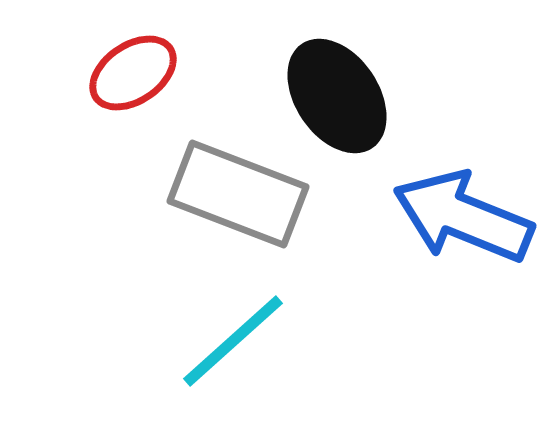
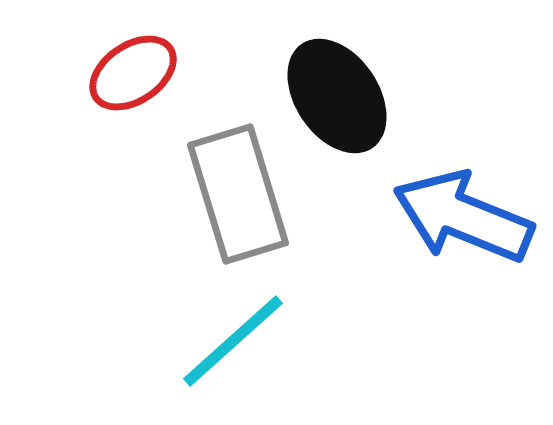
gray rectangle: rotated 52 degrees clockwise
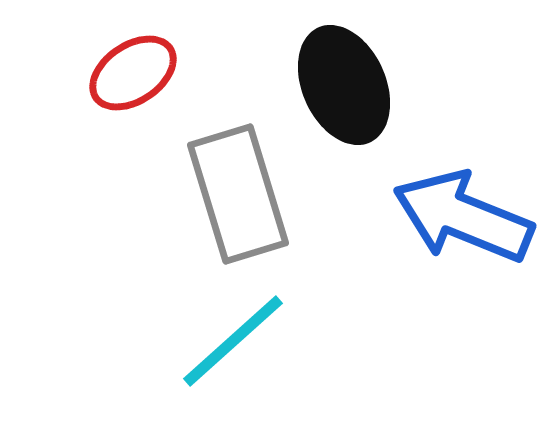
black ellipse: moved 7 px right, 11 px up; rotated 10 degrees clockwise
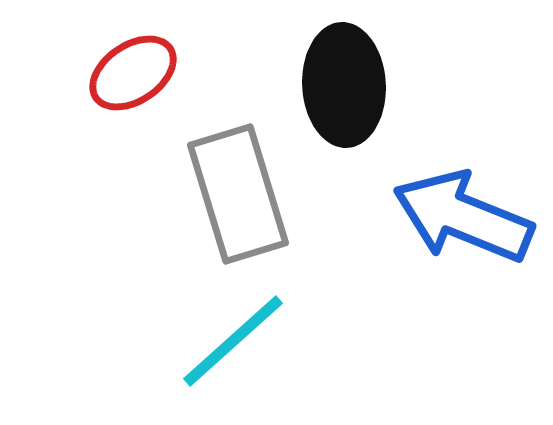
black ellipse: rotated 21 degrees clockwise
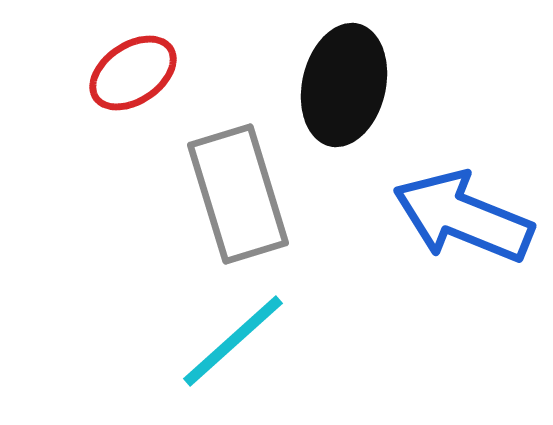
black ellipse: rotated 16 degrees clockwise
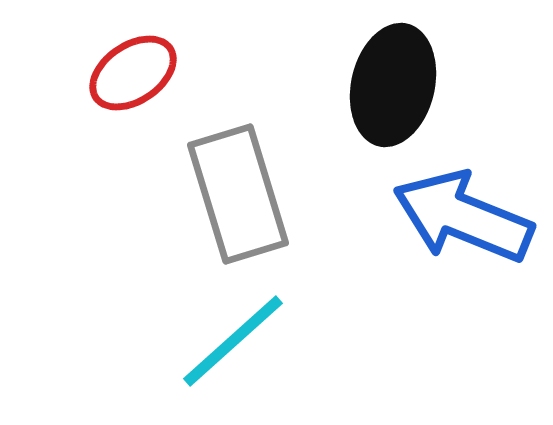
black ellipse: moved 49 px right
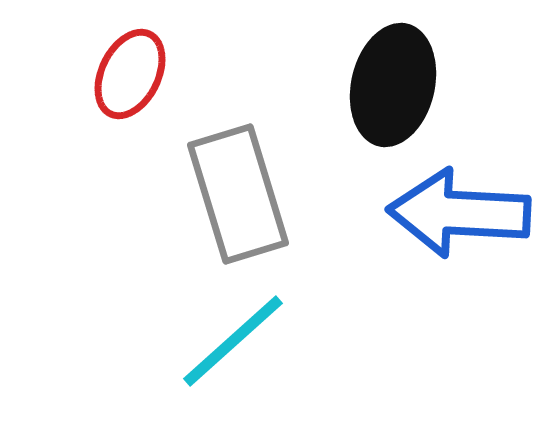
red ellipse: moved 3 px left, 1 px down; rotated 30 degrees counterclockwise
blue arrow: moved 4 px left, 4 px up; rotated 19 degrees counterclockwise
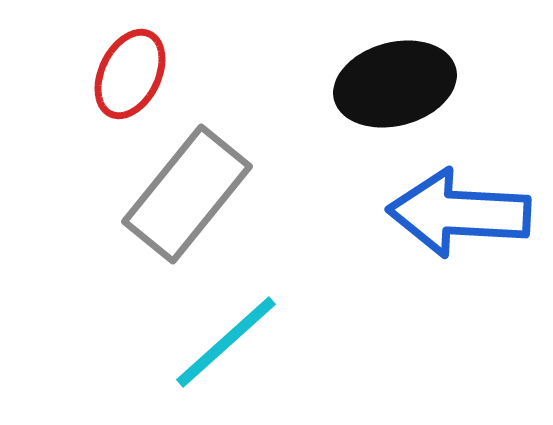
black ellipse: moved 2 px right, 1 px up; rotated 62 degrees clockwise
gray rectangle: moved 51 px left; rotated 56 degrees clockwise
cyan line: moved 7 px left, 1 px down
